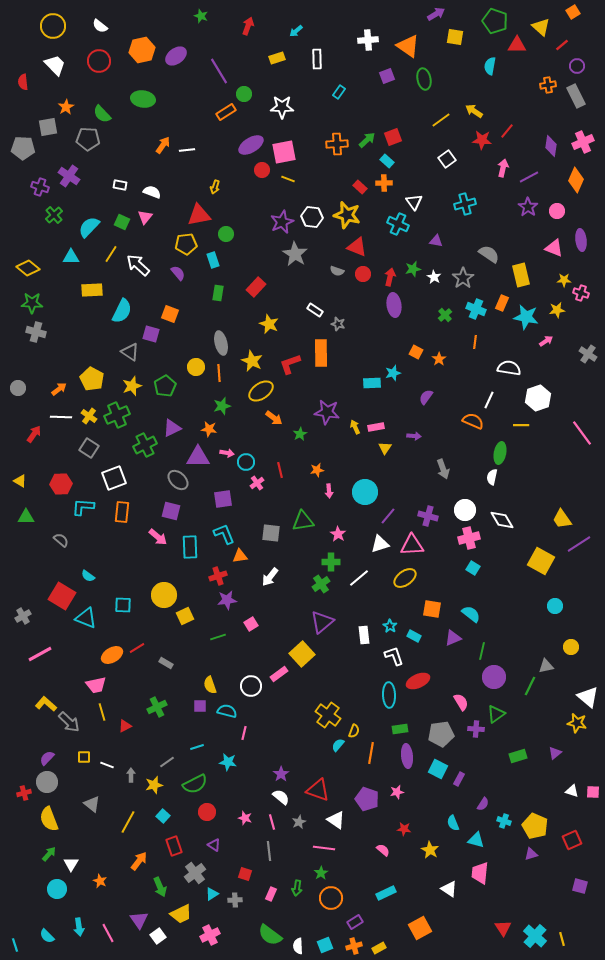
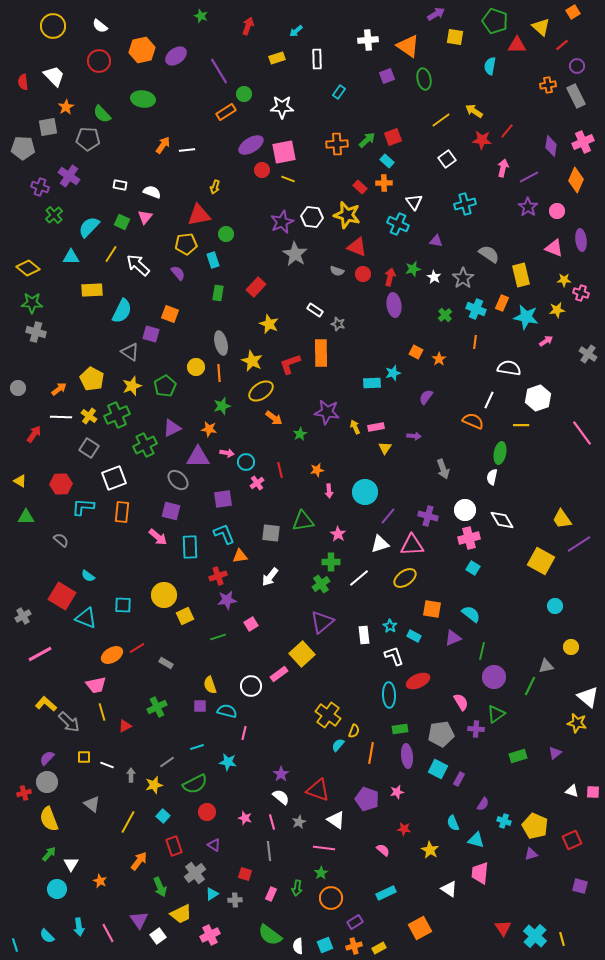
white trapezoid at (55, 65): moved 1 px left, 11 px down
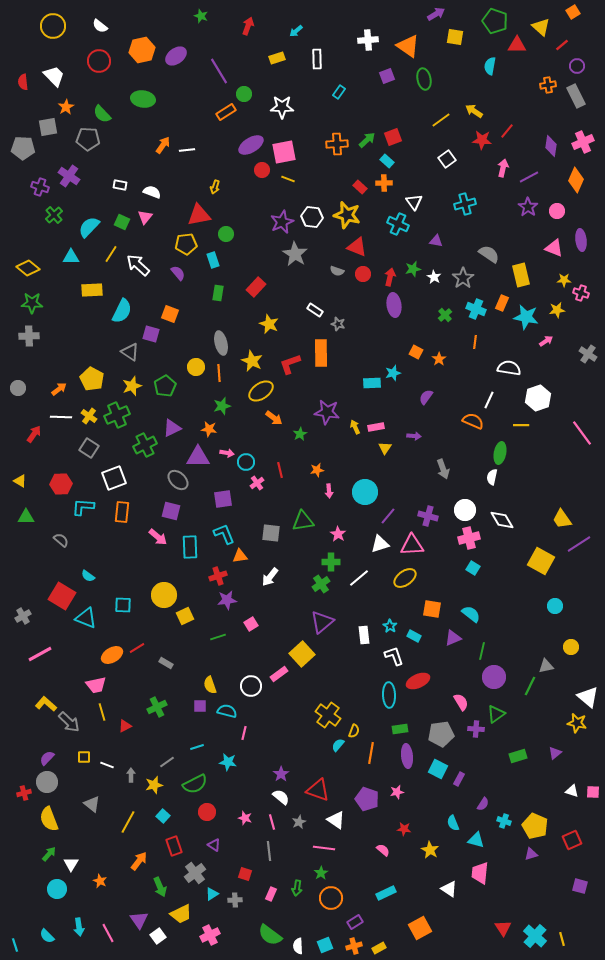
gray cross at (36, 332): moved 7 px left, 4 px down; rotated 18 degrees counterclockwise
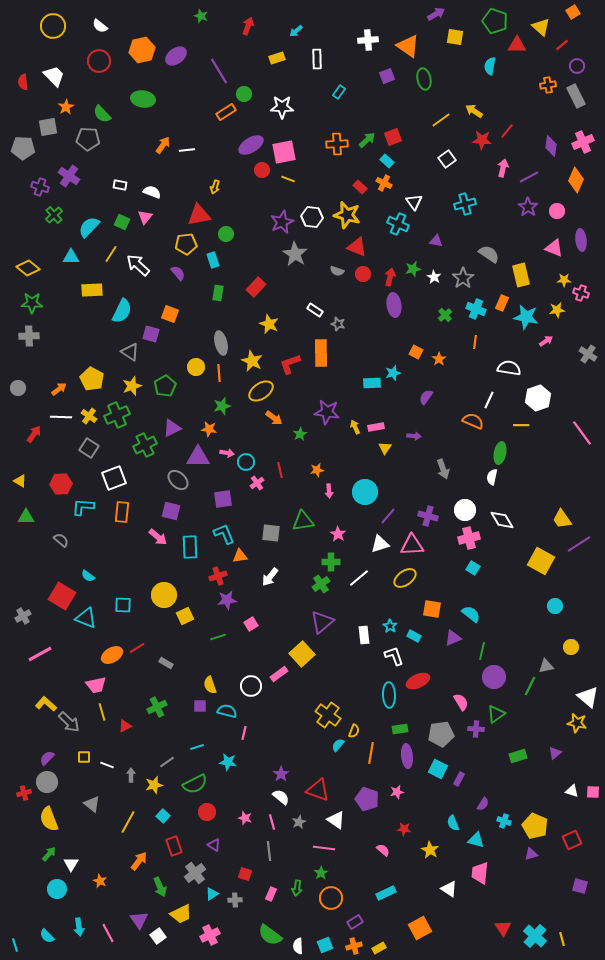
orange cross at (384, 183): rotated 28 degrees clockwise
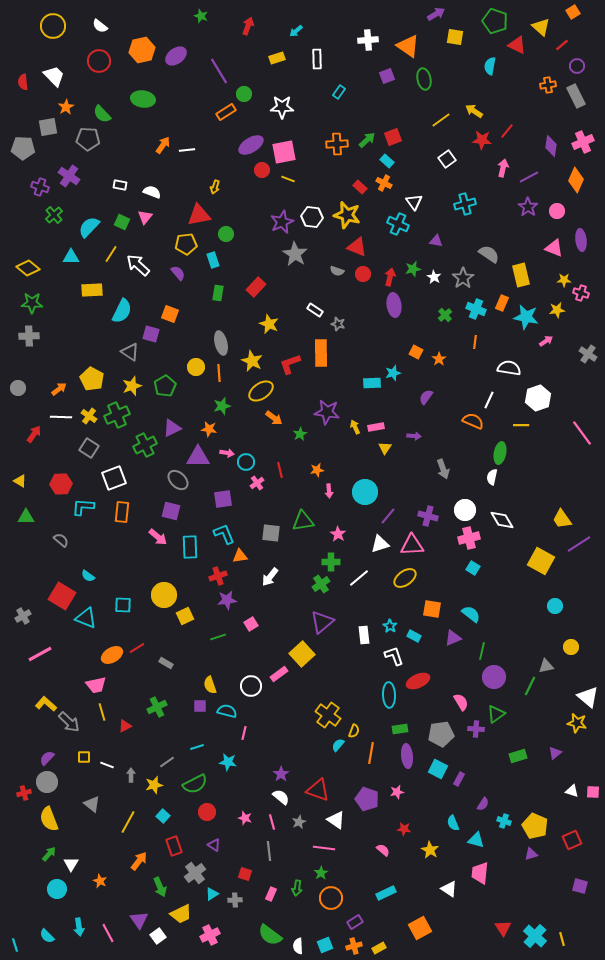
red triangle at (517, 45): rotated 24 degrees clockwise
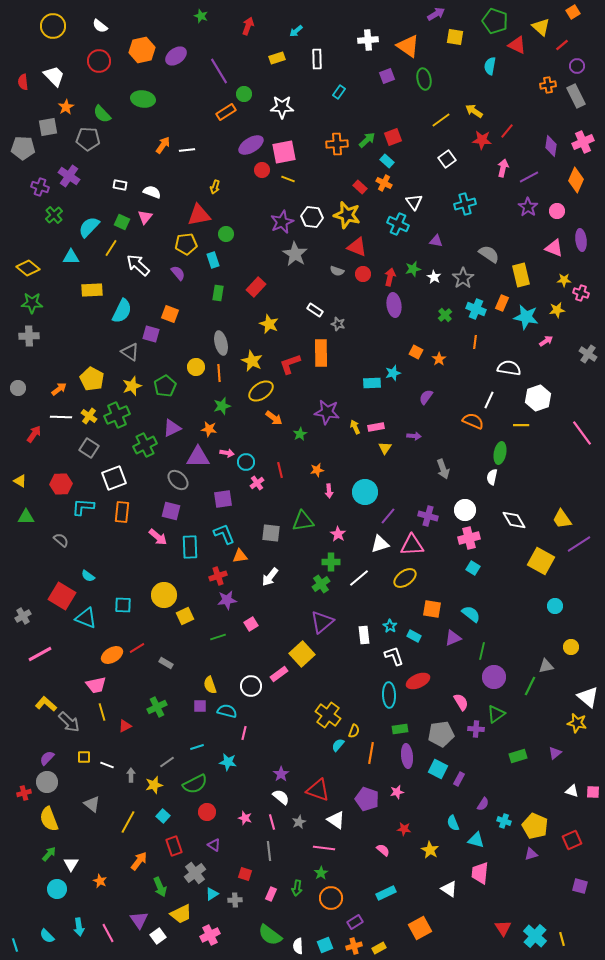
yellow line at (111, 254): moved 6 px up
white diamond at (502, 520): moved 12 px right
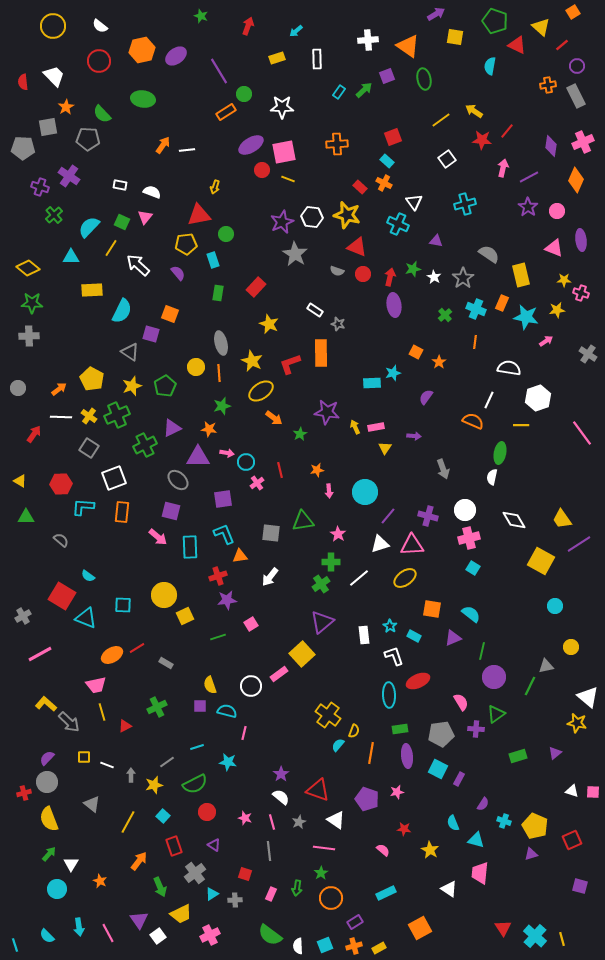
green arrow at (367, 140): moved 3 px left, 50 px up
orange star at (439, 359): moved 3 px down
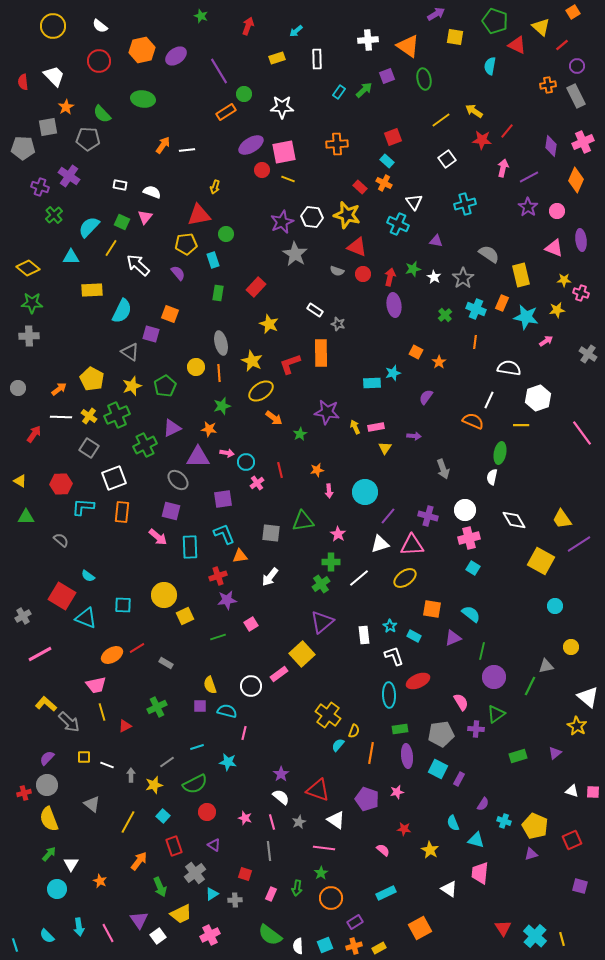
yellow star at (577, 723): moved 3 px down; rotated 18 degrees clockwise
gray circle at (47, 782): moved 3 px down
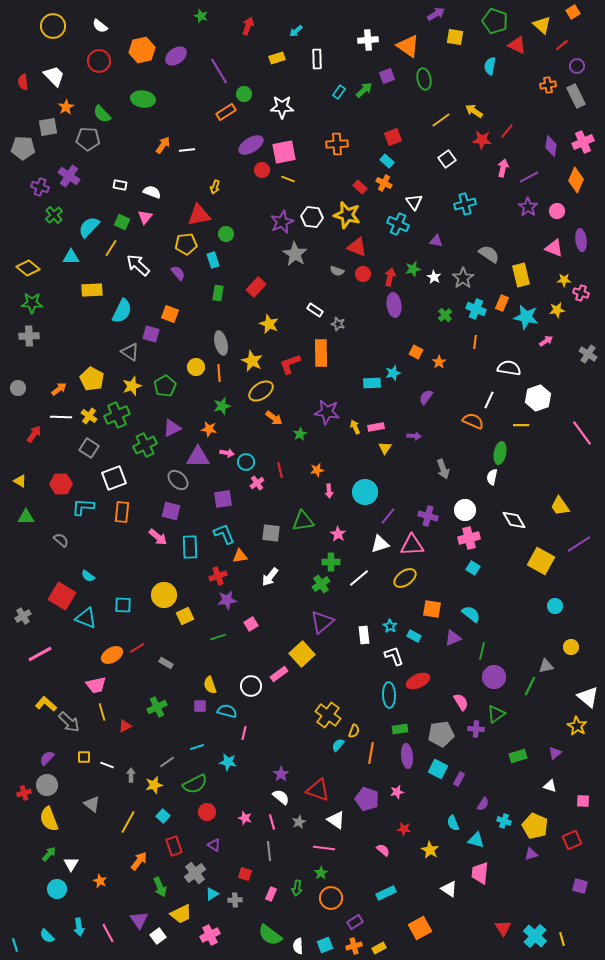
yellow triangle at (541, 27): moved 1 px right, 2 px up
yellow trapezoid at (562, 519): moved 2 px left, 13 px up
white triangle at (572, 791): moved 22 px left, 5 px up
pink square at (593, 792): moved 10 px left, 9 px down
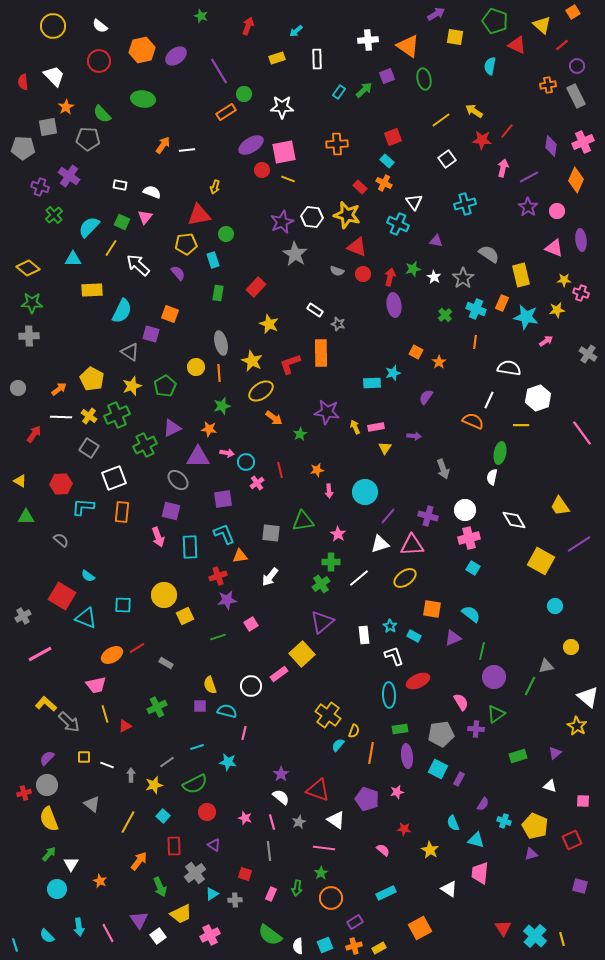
cyan triangle at (71, 257): moved 2 px right, 2 px down
pink arrow at (158, 537): rotated 30 degrees clockwise
yellow line at (102, 712): moved 3 px right, 2 px down
red rectangle at (174, 846): rotated 18 degrees clockwise
